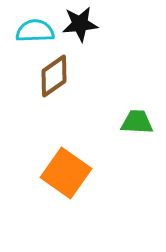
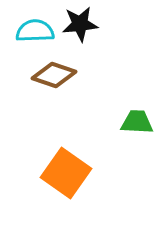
brown diamond: moved 1 px up; rotated 54 degrees clockwise
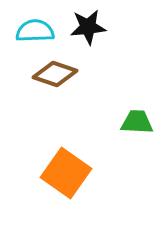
black star: moved 8 px right, 3 px down
brown diamond: moved 1 px right, 1 px up
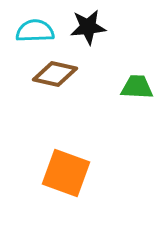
brown diamond: rotated 6 degrees counterclockwise
green trapezoid: moved 35 px up
orange square: rotated 15 degrees counterclockwise
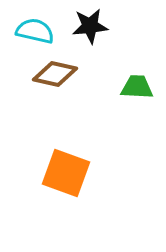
black star: moved 2 px right, 1 px up
cyan semicircle: rotated 15 degrees clockwise
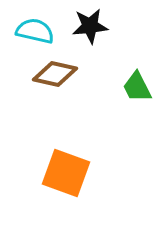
green trapezoid: rotated 120 degrees counterclockwise
